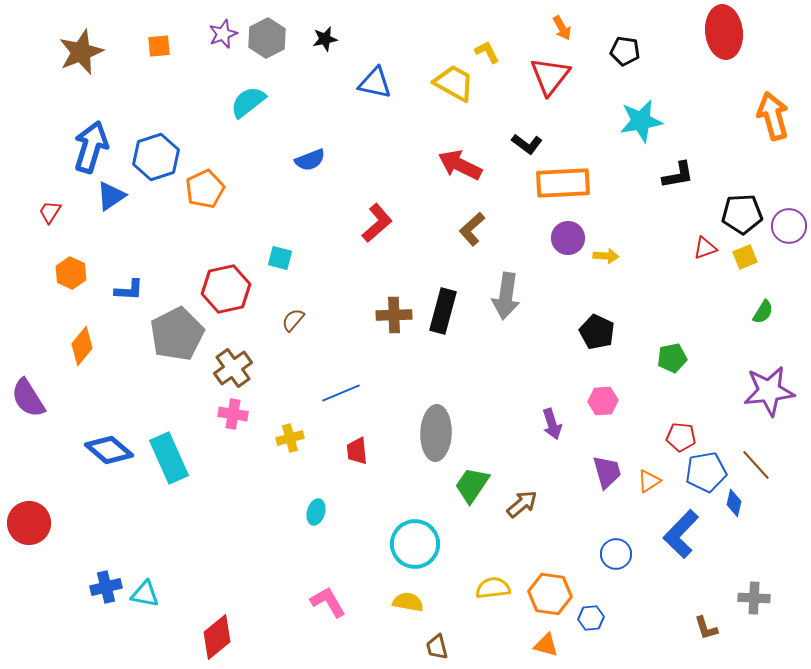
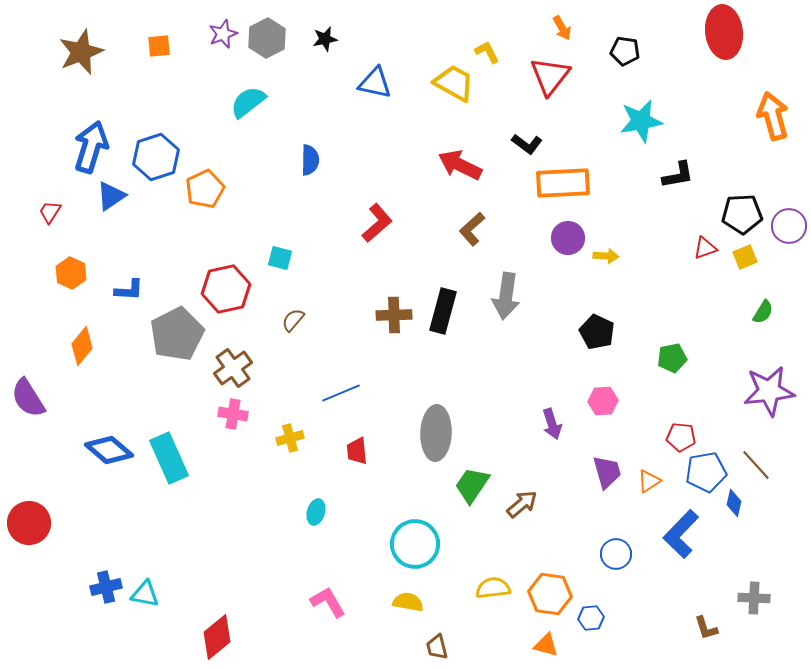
blue semicircle at (310, 160): rotated 68 degrees counterclockwise
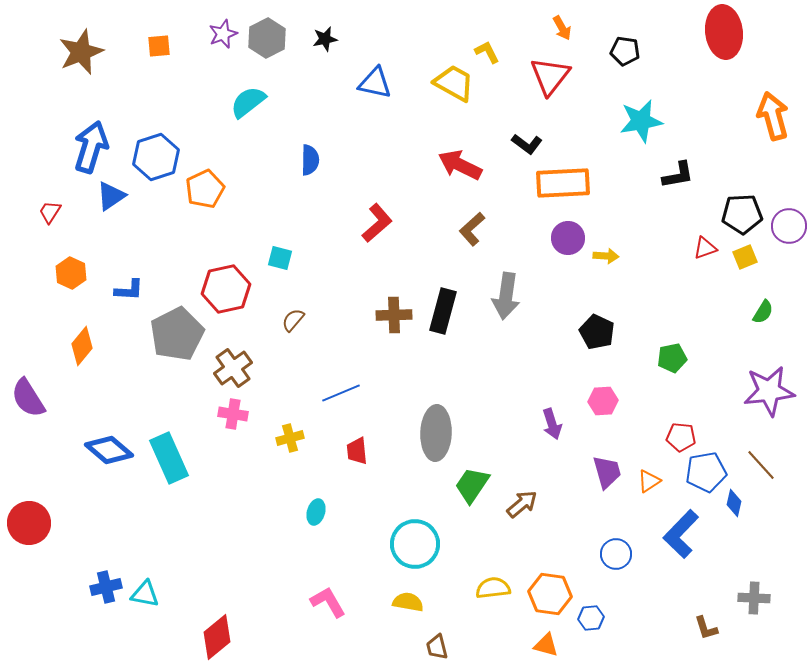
brown line at (756, 465): moved 5 px right
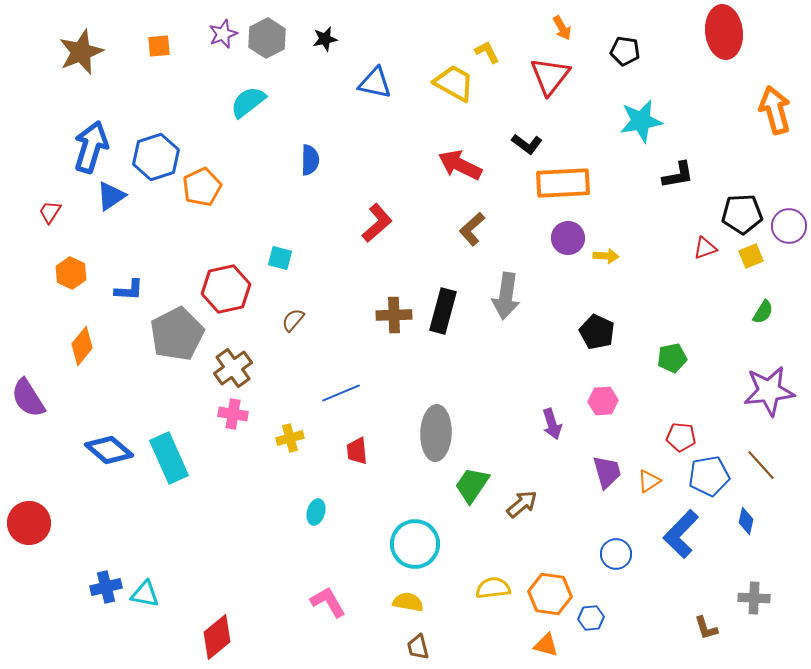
orange arrow at (773, 116): moved 2 px right, 6 px up
orange pentagon at (205, 189): moved 3 px left, 2 px up
yellow square at (745, 257): moved 6 px right, 1 px up
blue pentagon at (706, 472): moved 3 px right, 4 px down
blue diamond at (734, 503): moved 12 px right, 18 px down
brown trapezoid at (437, 647): moved 19 px left
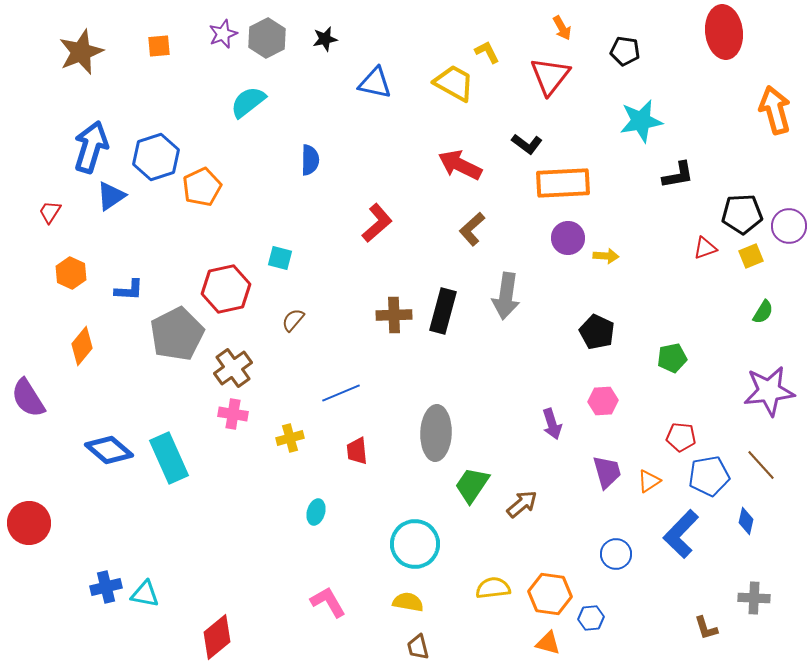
orange triangle at (546, 645): moved 2 px right, 2 px up
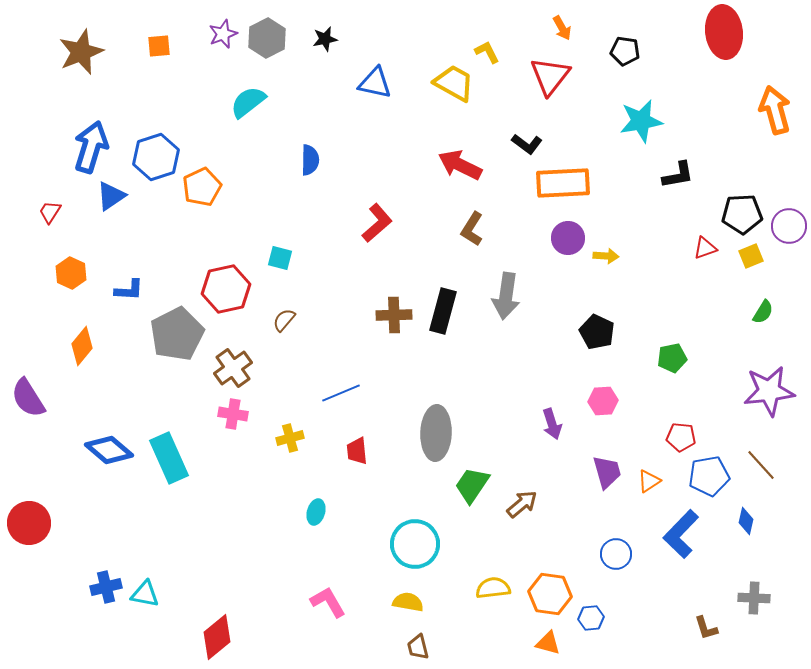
brown L-shape at (472, 229): rotated 16 degrees counterclockwise
brown semicircle at (293, 320): moved 9 px left
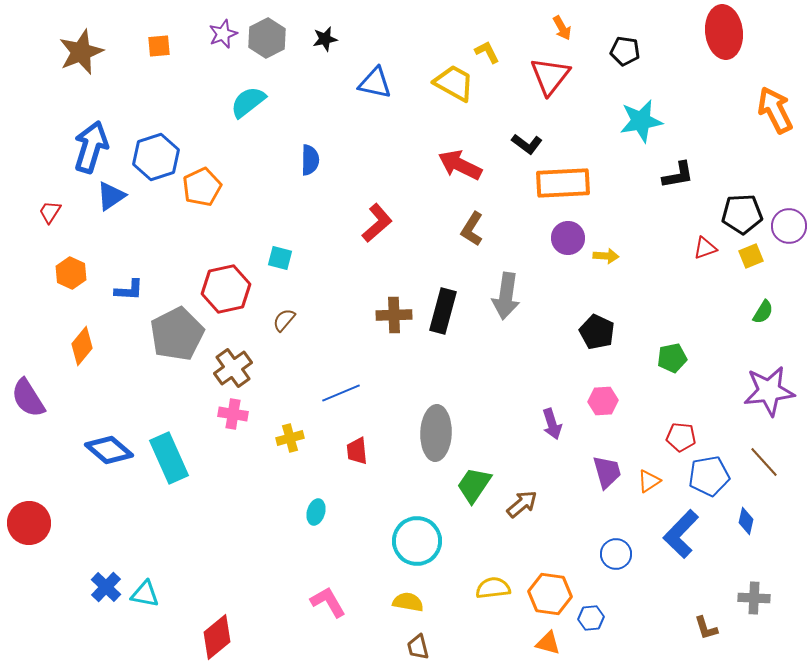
orange arrow at (775, 110): rotated 12 degrees counterclockwise
brown line at (761, 465): moved 3 px right, 3 px up
green trapezoid at (472, 485): moved 2 px right
cyan circle at (415, 544): moved 2 px right, 3 px up
blue cross at (106, 587): rotated 32 degrees counterclockwise
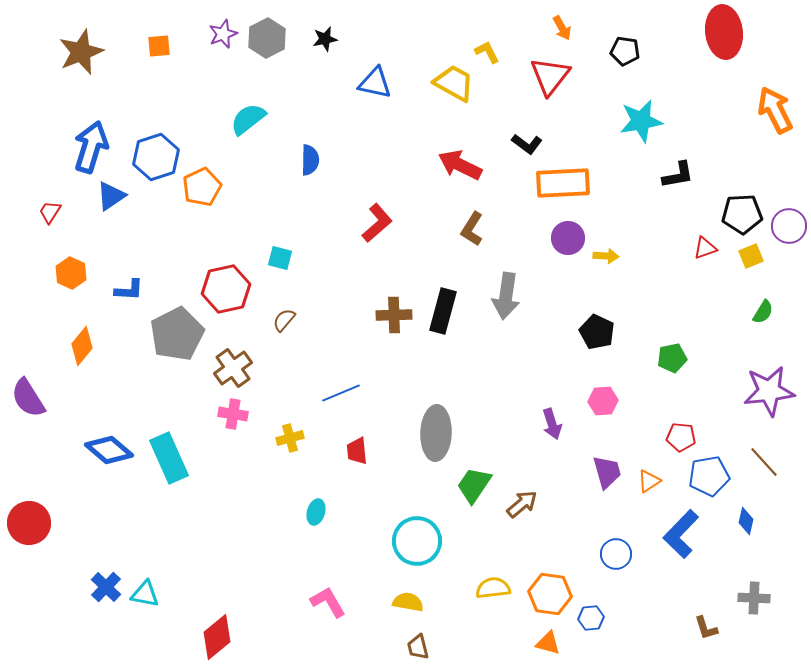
cyan semicircle at (248, 102): moved 17 px down
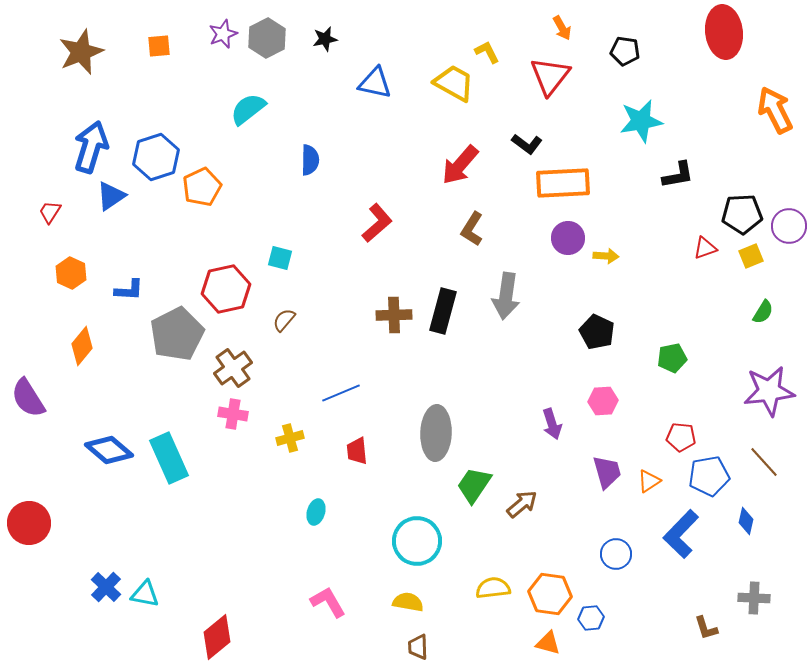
cyan semicircle at (248, 119): moved 10 px up
red arrow at (460, 165): rotated 75 degrees counterclockwise
brown trapezoid at (418, 647): rotated 12 degrees clockwise
